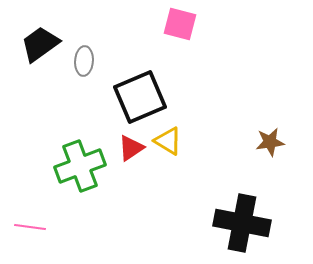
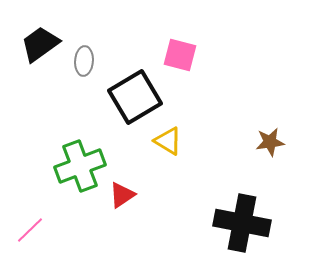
pink square: moved 31 px down
black square: moved 5 px left; rotated 8 degrees counterclockwise
red triangle: moved 9 px left, 47 px down
pink line: moved 3 px down; rotated 52 degrees counterclockwise
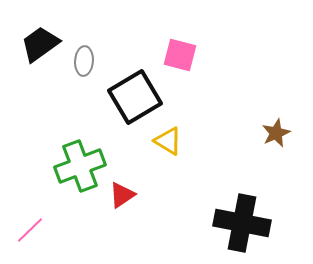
brown star: moved 6 px right, 9 px up; rotated 16 degrees counterclockwise
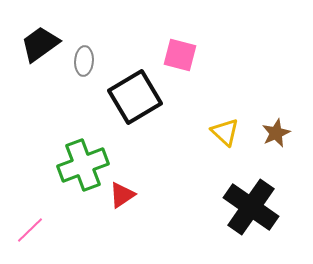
yellow triangle: moved 57 px right, 9 px up; rotated 12 degrees clockwise
green cross: moved 3 px right, 1 px up
black cross: moved 9 px right, 16 px up; rotated 24 degrees clockwise
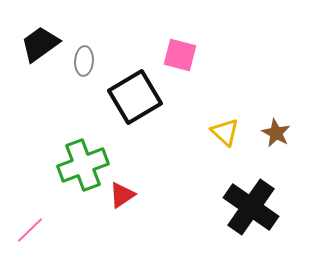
brown star: rotated 20 degrees counterclockwise
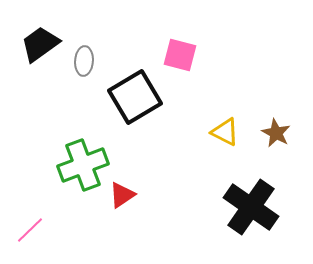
yellow triangle: rotated 16 degrees counterclockwise
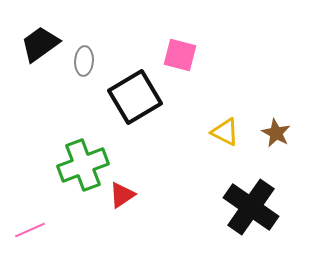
pink line: rotated 20 degrees clockwise
